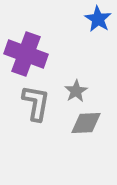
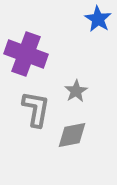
gray L-shape: moved 6 px down
gray diamond: moved 14 px left, 12 px down; rotated 8 degrees counterclockwise
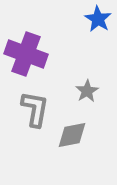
gray star: moved 11 px right
gray L-shape: moved 1 px left
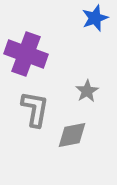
blue star: moved 3 px left, 1 px up; rotated 20 degrees clockwise
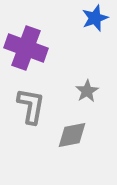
purple cross: moved 6 px up
gray L-shape: moved 4 px left, 3 px up
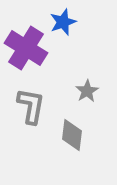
blue star: moved 32 px left, 4 px down
purple cross: rotated 12 degrees clockwise
gray diamond: rotated 72 degrees counterclockwise
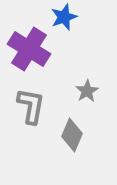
blue star: moved 1 px right, 5 px up
purple cross: moved 3 px right, 1 px down
gray diamond: rotated 16 degrees clockwise
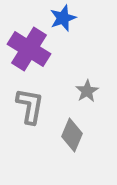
blue star: moved 1 px left, 1 px down
gray L-shape: moved 1 px left
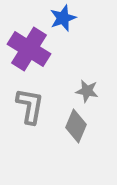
gray star: rotated 30 degrees counterclockwise
gray diamond: moved 4 px right, 9 px up
